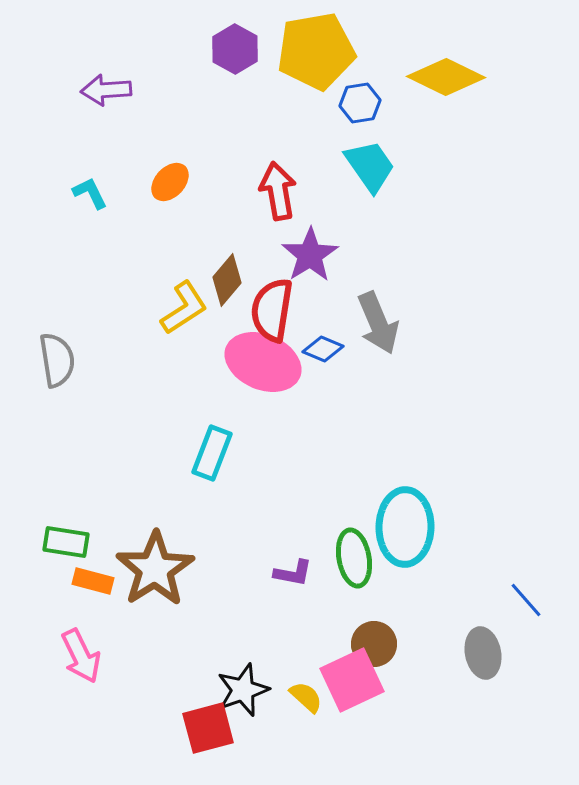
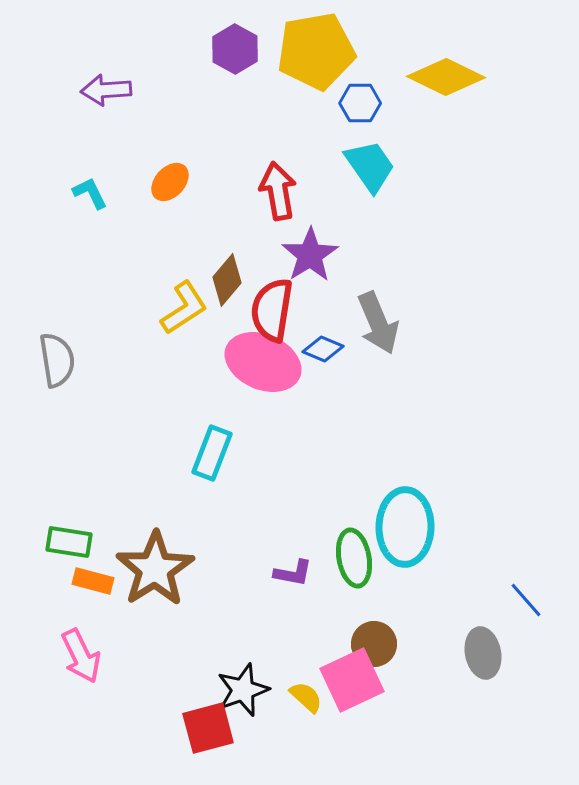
blue hexagon: rotated 9 degrees clockwise
green rectangle: moved 3 px right
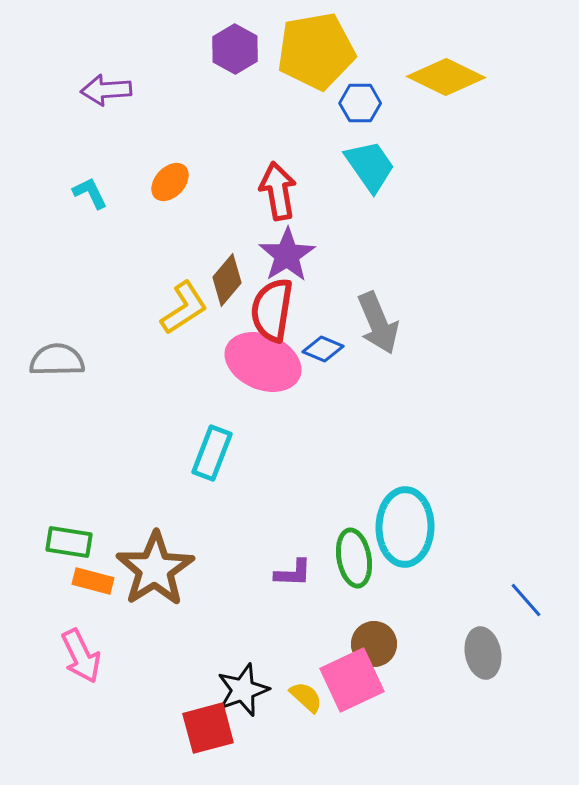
purple star: moved 23 px left
gray semicircle: rotated 82 degrees counterclockwise
purple L-shape: rotated 9 degrees counterclockwise
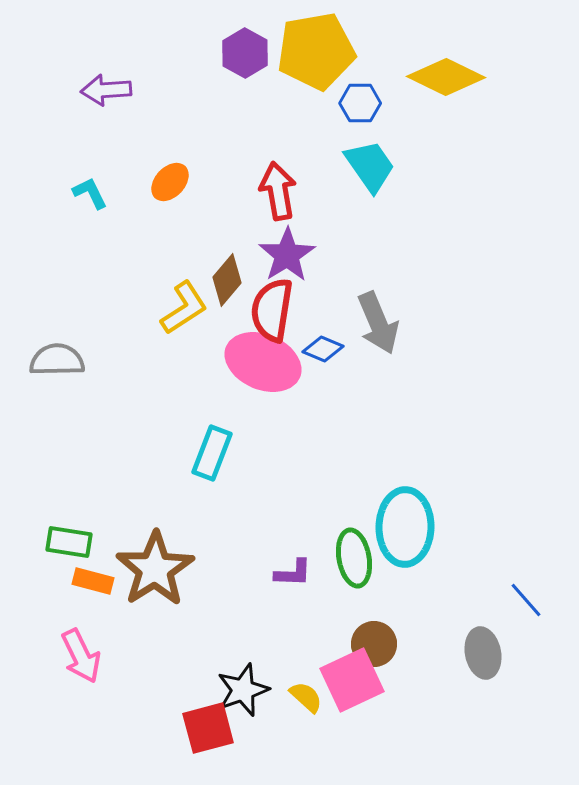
purple hexagon: moved 10 px right, 4 px down
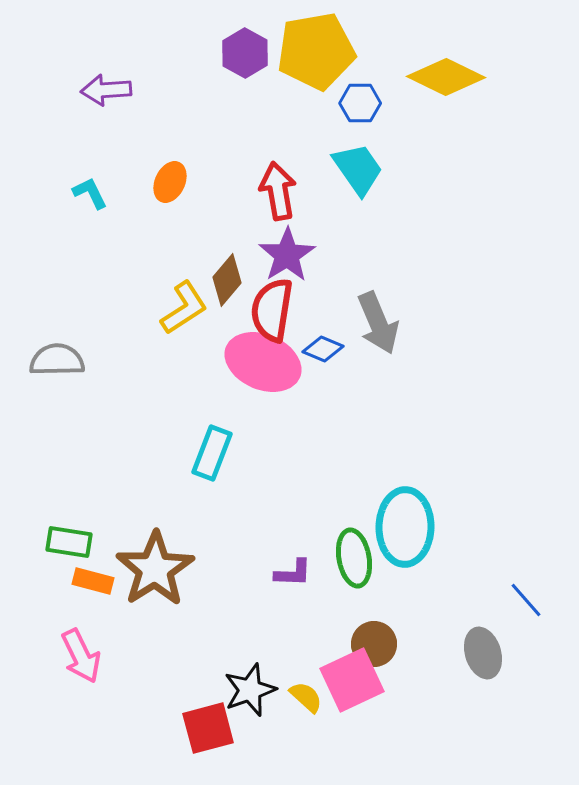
cyan trapezoid: moved 12 px left, 3 px down
orange ellipse: rotated 18 degrees counterclockwise
gray ellipse: rotated 6 degrees counterclockwise
black star: moved 7 px right
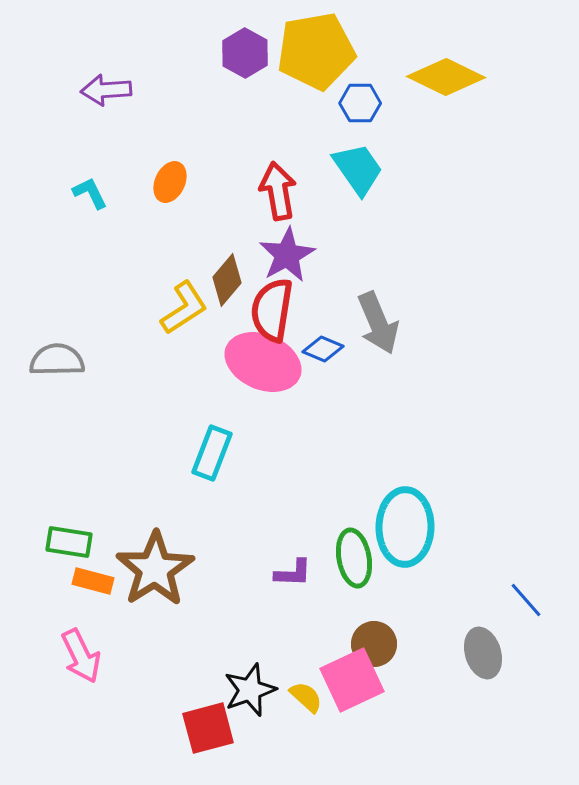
purple star: rotated 4 degrees clockwise
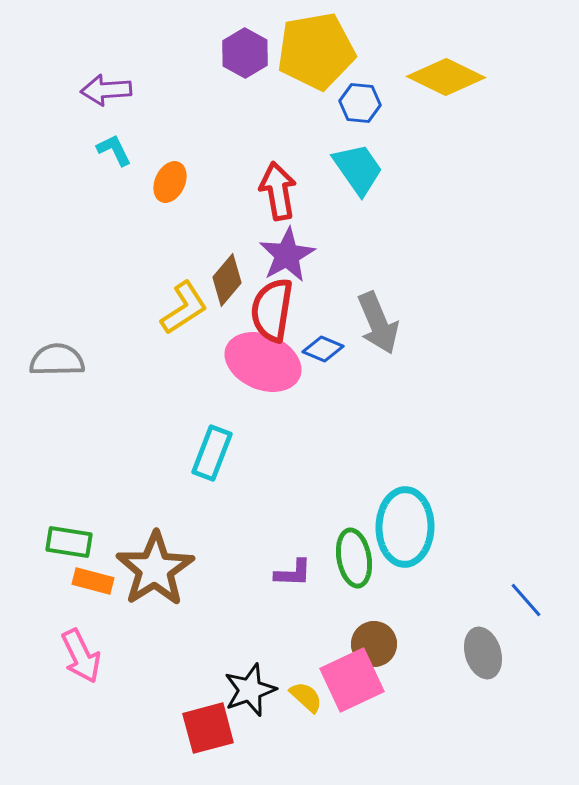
blue hexagon: rotated 6 degrees clockwise
cyan L-shape: moved 24 px right, 43 px up
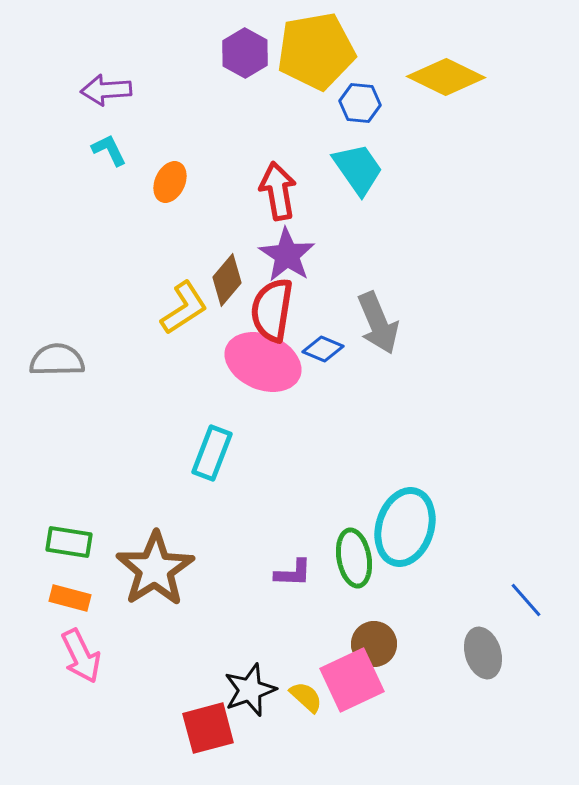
cyan L-shape: moved 5 px left
purple star: rotated 10 degrees counterclockwise
cyan ellipse: rotated 16 degrees clockwise
orange rectangle: moved 23 px left, 17 px down
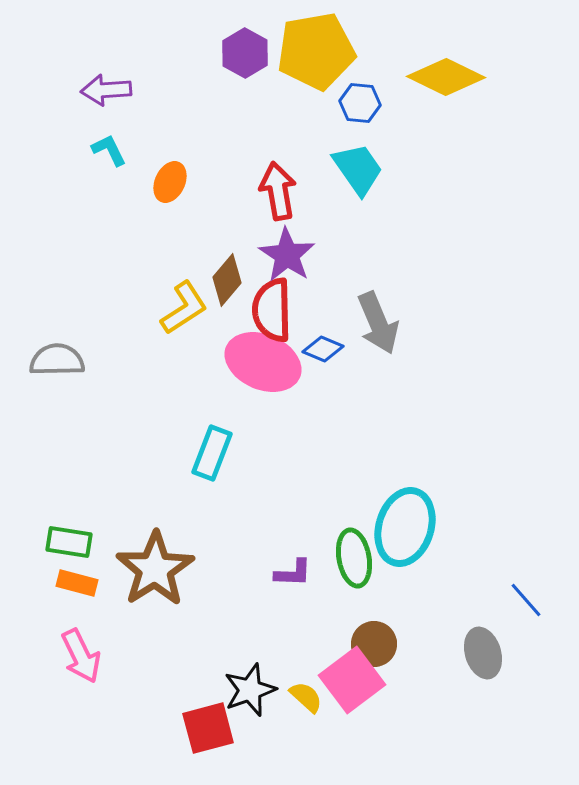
red semicircle: rotated 10 degrees counterclockwise
orange rectangle: moved 7 px right, 15 px up
pink square: rotated 12 degrees counterclockwise
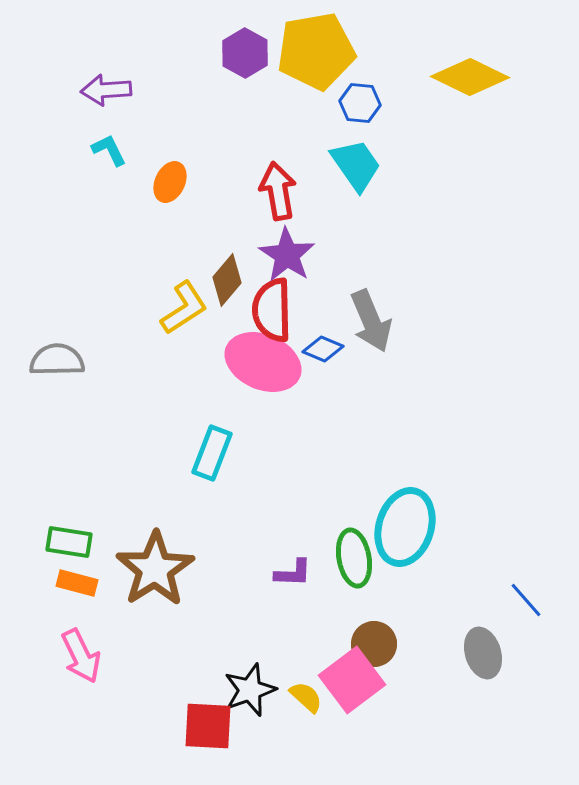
yellow diamond: moved 24 px right
cyan trapezoid: moved 2 px left, 4 px up
gray arrow: moved 7 px left, 2 px up
red square: moved 2 px up; rotated 18 degrees clockwise
